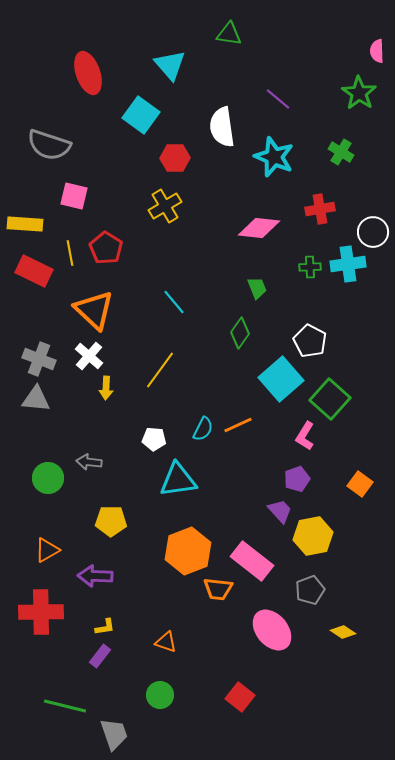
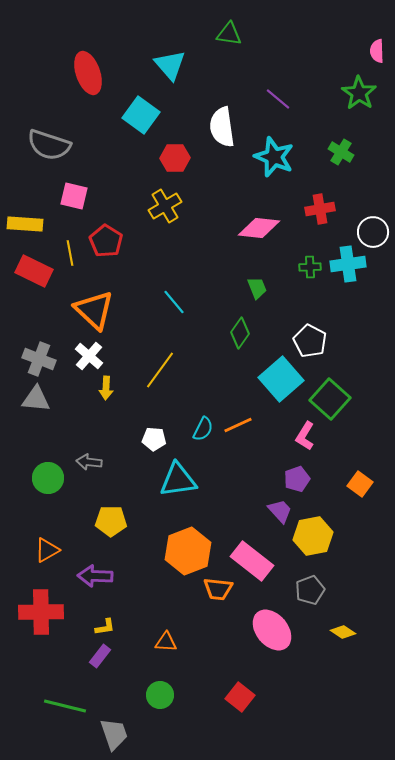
red pentagon at (106, 248): moved 7 px up
orange triangle at (166, 642): rotated 15 degrees counterclockwise
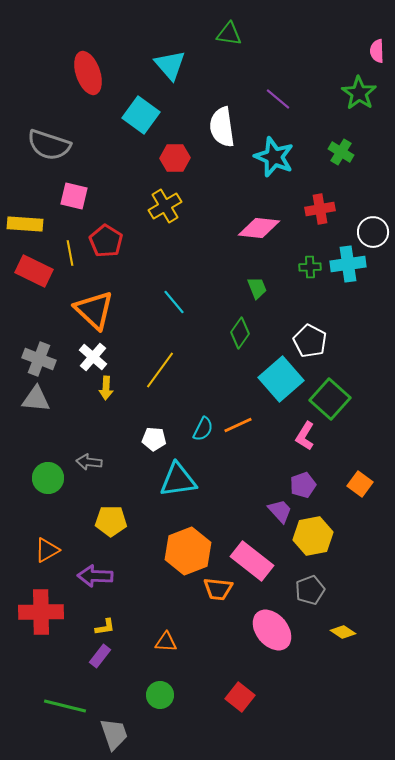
white cross at (89, 356): moved 4 px right, 1 px down
purple pentagon at (297, 479): moved 6 px right, 6 px down
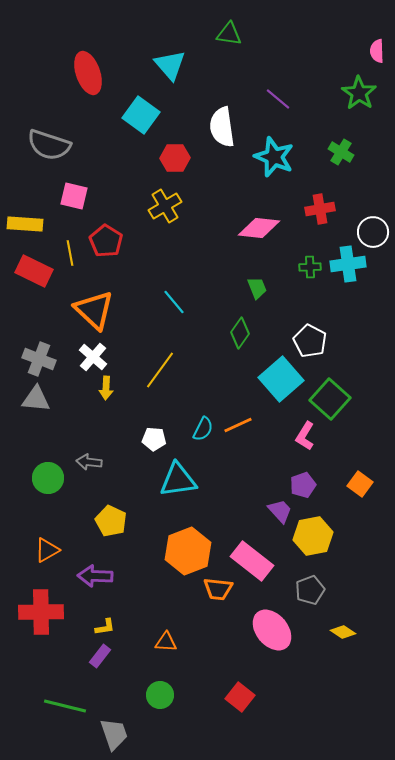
yellow pentagon at (111, 521): rotated 24 degrees clockwise
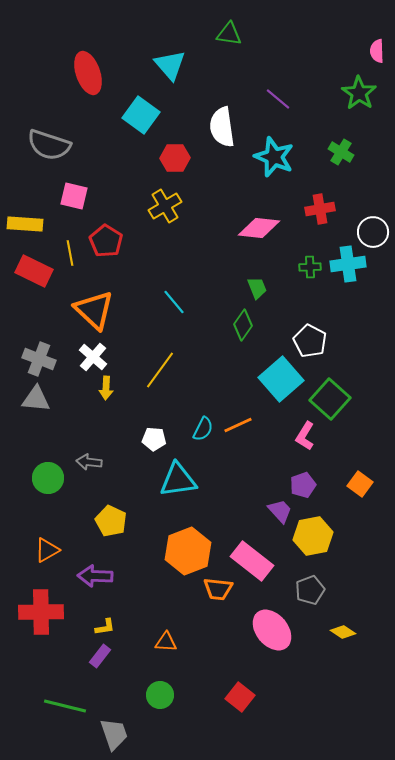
green diamond at (240, 333): moved 3 px right, 8 px up
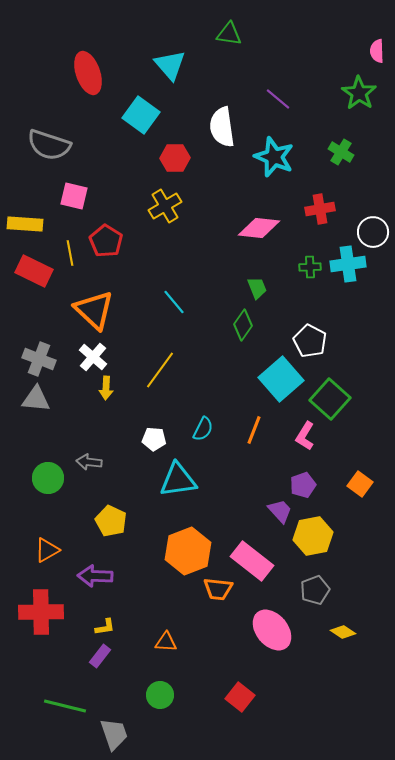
orange line at (238, 425): moved 16 px right, 5 px down; rotated 44 degrees counterclockwise
gray pentagon at (310, 590): moved 5 px right
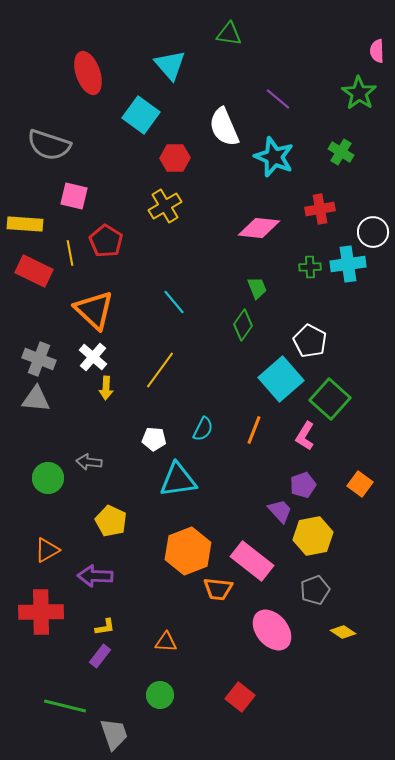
white semicircle at (222, 127): moved 2 px right; rotated 15 degrees counterclockwise
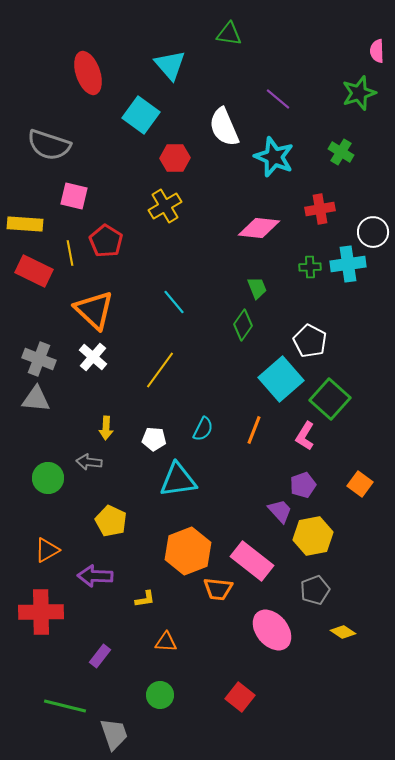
green star at (359, 93): rotated 20 degrees clockwise
yellow arrow at (106, 388): moved 40 px down
yellow L-shape at (105, 627): moved 40 px right, 28 px up
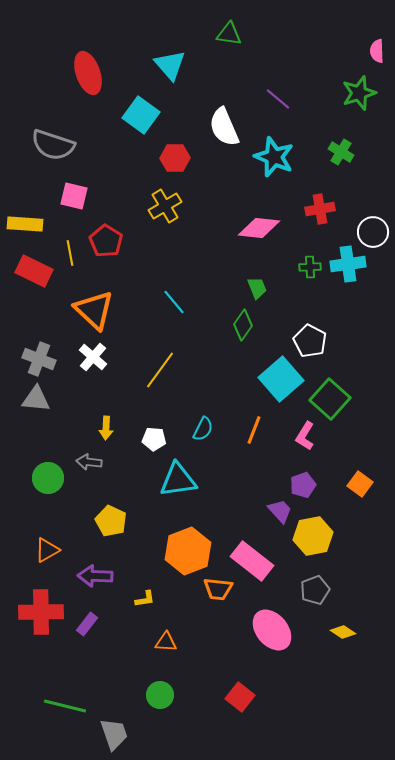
gray semicircle at (49, 145): moved 4 px right
purple rectangle at (100, 656): moved 13 px left, 32 px up
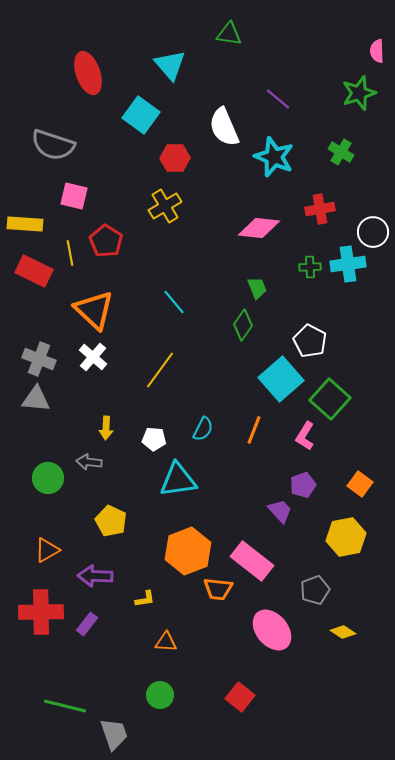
yellow hexagon at (313, 536): moved 33 px right, 1 px down
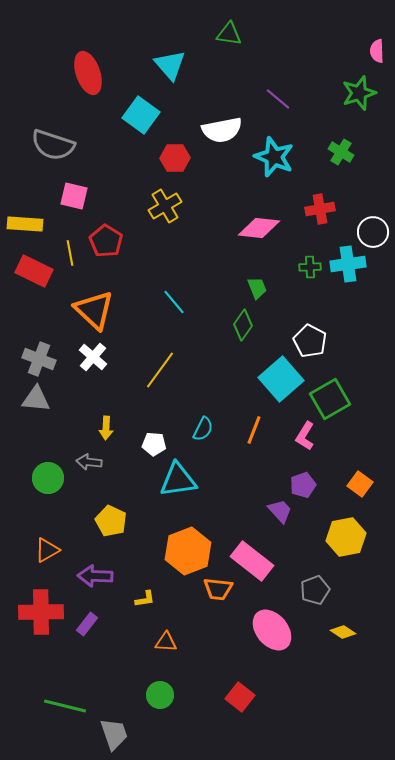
white semicircle at (224, 127): moved 2 px left, 3 px down; rotated 78 degrees counterclockwise
green square at (330, 399): rotated 18 degrees clockwise
white pentagon at (154, 439): moved 5 px down
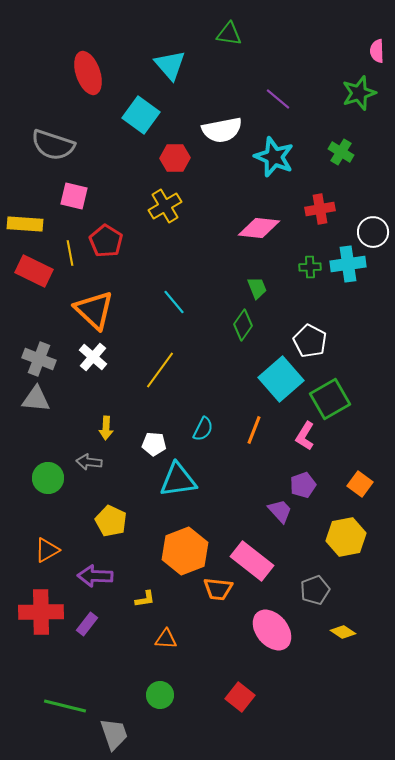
orange hexagon at (188, 551): moved 3 px left
orange triangle at (166, 642): moved 3 px up
